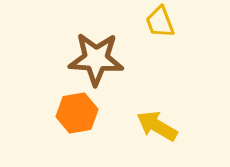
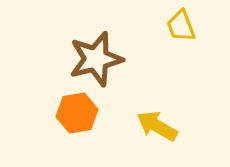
yellow trapezoid: moved 21 px right, 4 px down
brown star: rotated 18 degrees counterclockwise
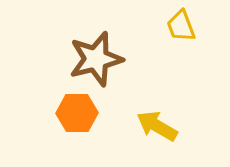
orange hexagon: rotated 9 degrees clockwise
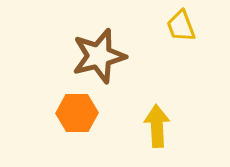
brown star: moved 3 px right, 3 px up
yellow arrow: rotated 57 degrees clockwise
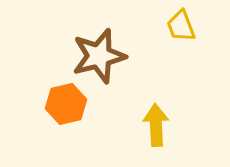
orange hexagon: moved 11 px left, 9 px up; rotated 12 degrees counterclockwise
yellow arrow: moved 1 px left, 1 px up
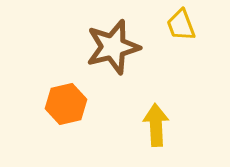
yellow trapezoid: moved 1 px up
brown star: moved 14 px right, 9 px up
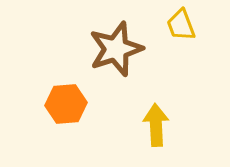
brown star: moved 3 px right, 2 px down; rotated 4 degrees counterclockwise
orange hexagon: rotated 9 degrees clockwise
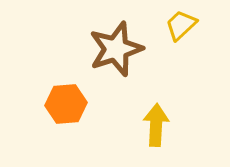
yellow trapezoid: rotated 68 degrees clockwise
yellow arrow: rotated 6 degrees clockwise
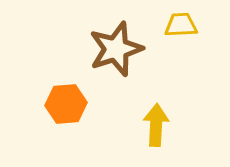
yellow trapezoid: rotated 40 degrees clockwise
